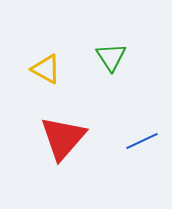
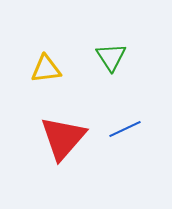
yellow triangle: rotated 36 degrees counterclockwise
blue line: moved 17 px left, 12 px up
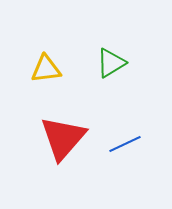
green triangle: moved 6 px down; rotated 32 degrees clockwise
blue line: moved 15 px down
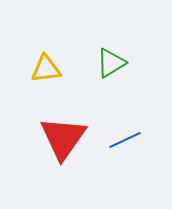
red triangle: rotated 6 degrees counterclockwise
blue line: moved 4 px up
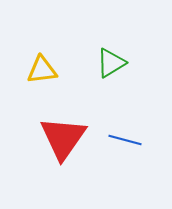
yellow triangle: moved 4 px left, 1 px down
blue line: rotated 40 degrees clockwise
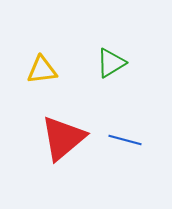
red triangle: rotated 15 degrees clockwise
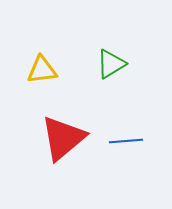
green triangle: moved 1 px down
blue line: moved 1 px right, 1 px down; rotated 20 degrees counterclockwise
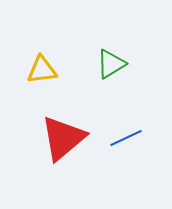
blue line: moved 3 px up; rotated 20 degrees counterclockwise
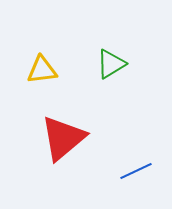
blue line: moved 10 px right, 33 px down
